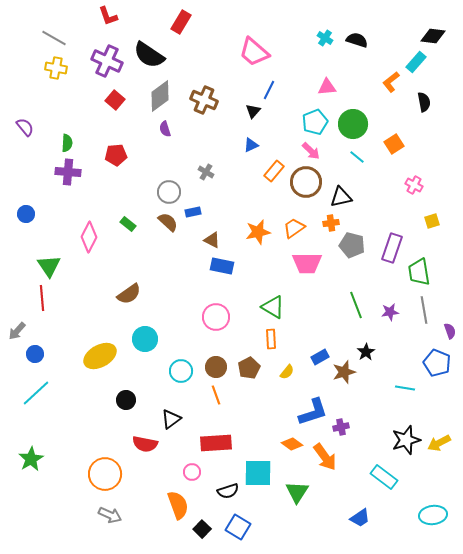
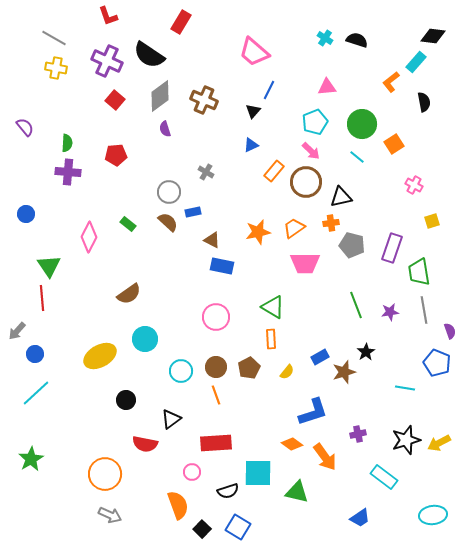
green circle at (353, 124): moved 9 px right
pink trapezoid at (307, 263): moved 2 px left
purple cross at (341, 427): moved 17 px right, 7 px down
green triangle at (297, 492): rotated 50 degrees counterclockwise
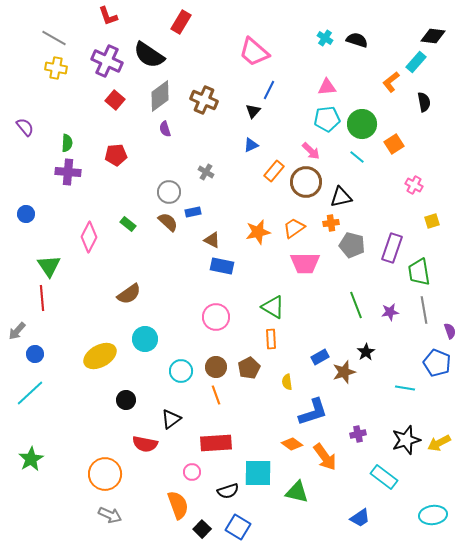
cyan pentagon at (315, 122): moved 12 px right, 3 px up; rotated 15 degrees clockwise
yellow semicircle at (287, 372): moved 10 px down; rotated 133 degrees clockwise
cyan line at (36, 393): moved 6 px left
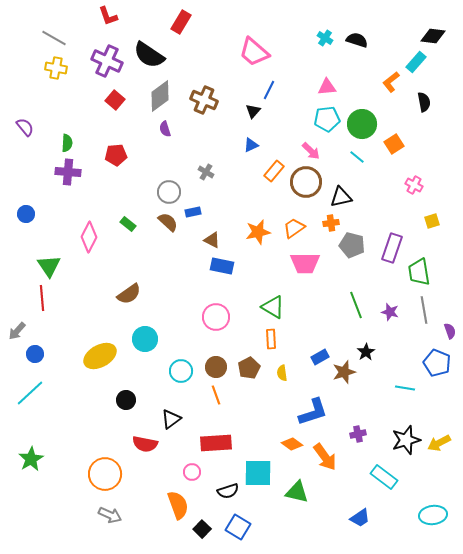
purple star at (390, 312): rotated 24 degrees clockwise
yellow semicircle at (287, 382): moved 5 px left, 9 px up
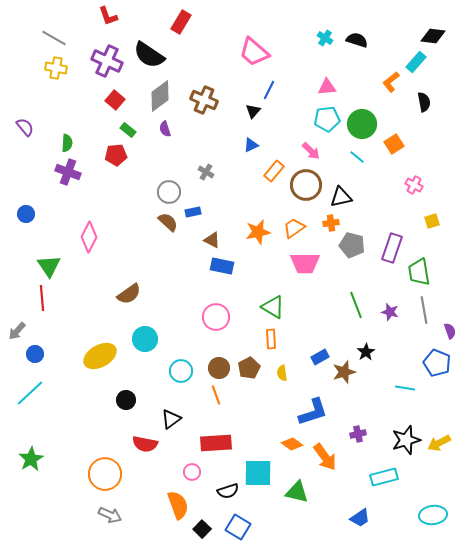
purple cross at (68, 172): rotated 15 degrees clockwise
brown circle at (306, 182): moved 3 px down
green rectangle at (128, 224): moved 94 px up
brown circle at (216, 367): moved 3 px right, 1 px down
cyan rectangle at (384, 477): rotated 52 degrees counterclockwise
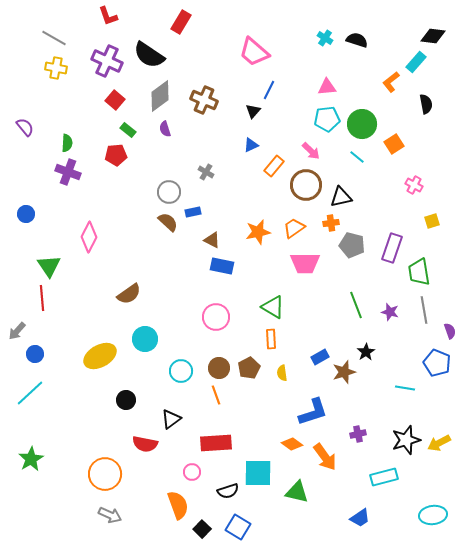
black semicircle at (424, 102): moved 2 px right, 2 px down
orange rectangle at (274, 171): moved 5 px up
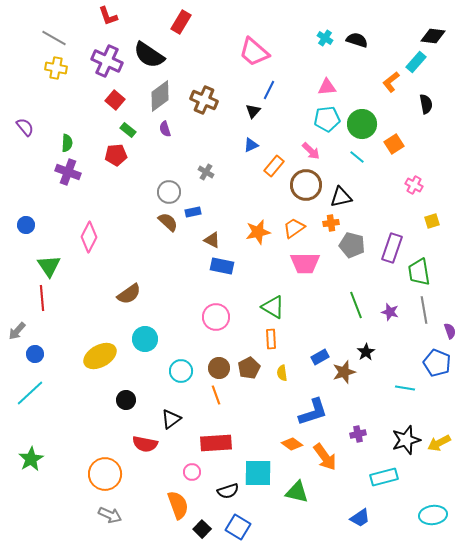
blue circle at (26, 214): moved 11 px down
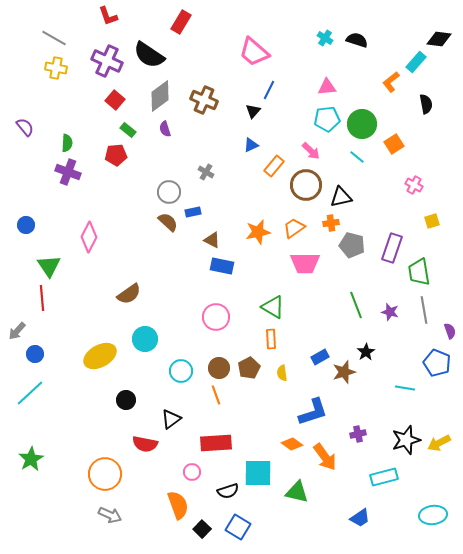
black diamond at (433, 36): moved 6 px right, 3 px down
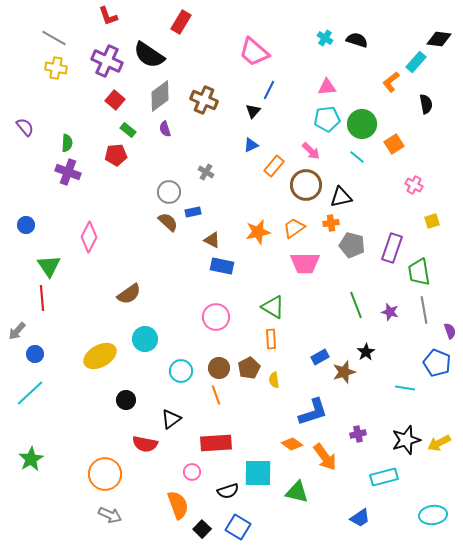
yellow semicircle at (282, 373): moved 8 px left, 7 px down
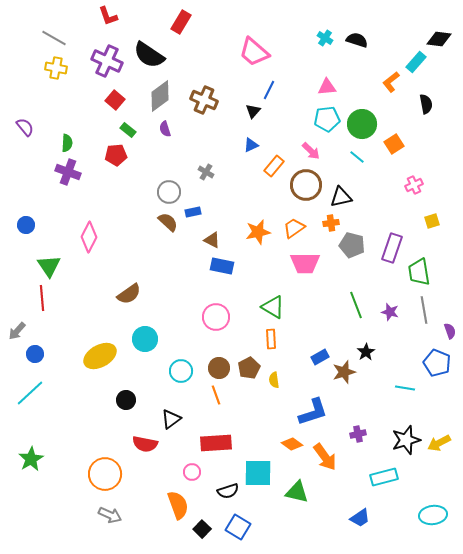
pink cross at (414, 185): rotated 36 degrees clockwise
